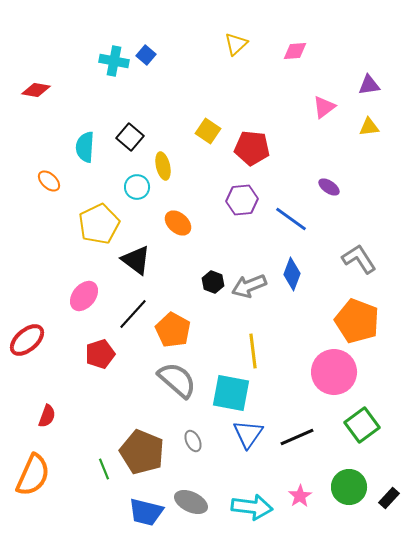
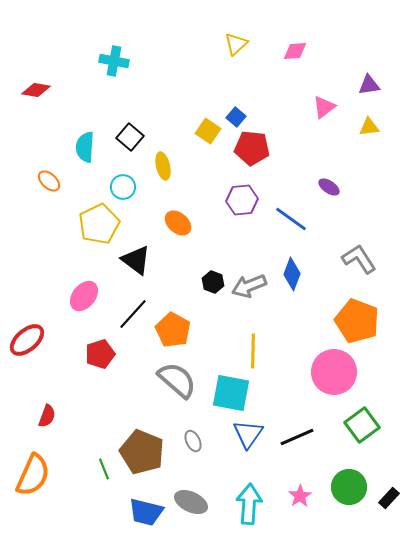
blue square at (146, 55): moved 90 px right, 62 px down
cyan circle at (137, 187): moved 14 px left
yellow line at (253, 351): rotated 8 degrees clockwise
cyan arrow at (252, 507): moved 3 px left, 3 px up; rotated 93 degrees counterclockwise
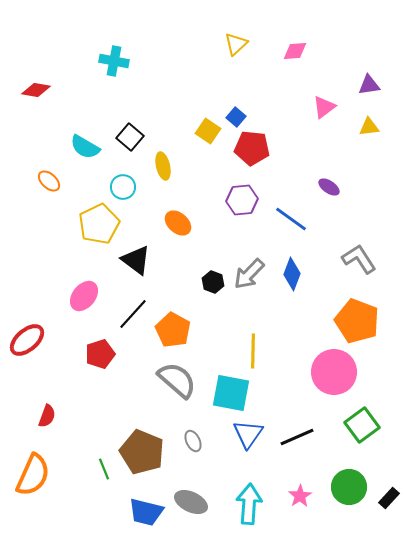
cyan semicircle at (85, 147): rotated 64 degrees counterclockwise
gray arrow at (249, 286): moved 12 px up; rotated 24 degrees counterclockwise
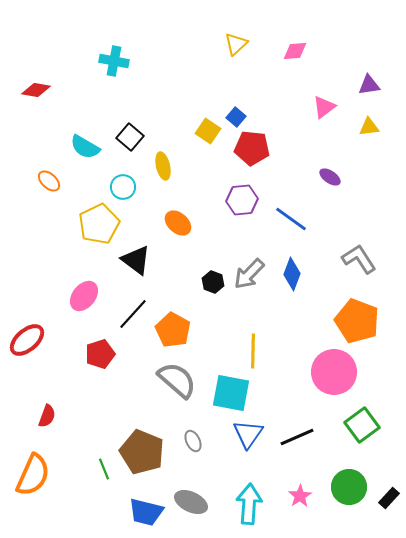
purple ellipse at (329, 187): moved 1 px right, 10 px up
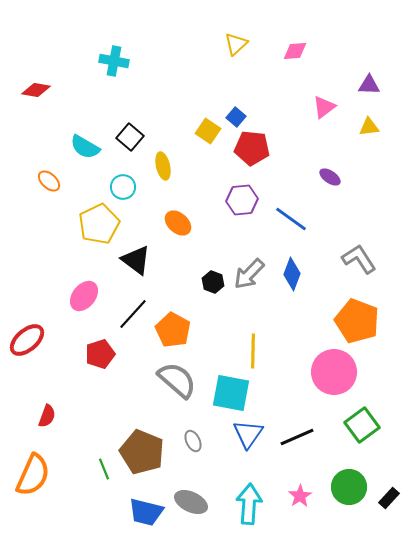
purple triangle at (369, 85): rotated 10 degrees clockwise
